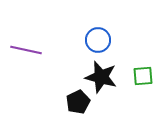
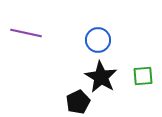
purple line: moved 17 px up
black star: rotated 16 degrees clockwise
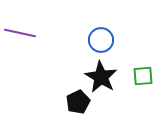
purple line: moved 6 px left
blue circle: moved 3 px right
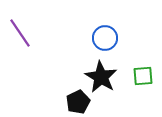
purple line: rotated 44 degrees clockwise
blue circle: moved 4 px right, 2 px up
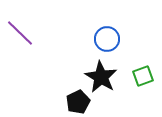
purple line: rotated 12 degrees counterclockwise
blue circle: moved 2 px right, 1 px down
green square: rotated 15 degrees counterclockwise
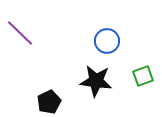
blue circle: moved 2 px down
black star: moved 5 px left, 4 px down; rotated 24 degrees counterclockwise
black pentagon: moved 29 px left
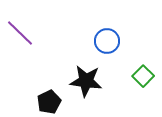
green square: rotated 25 degrees counterclockwise
black star: moved 10 px left
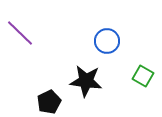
green square: rotated 15 degrees counterclockwise
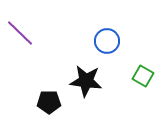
black pentagon: rotated 25 degrees clockwise
